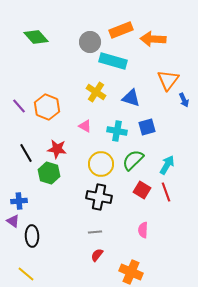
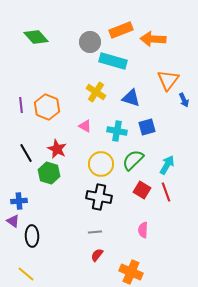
purple line: moved 2 px right, 1 px up; rotated 35 degrees clockwise
red star: rotated 18 degrees clockwise
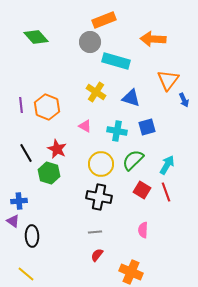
orange rectangle: moved 17 px left, 10 px up
cyan rectangle: moved 3 px right
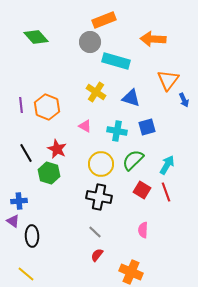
gray line: rotated 48 degrees clockwise
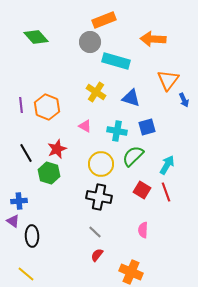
red star: rotated 24 degrees clockwise
green semicircle: moved 4 px up
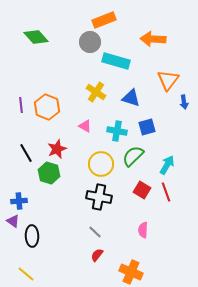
blue arrow: moved 2 px down; rotated 16 degrees clockwise
